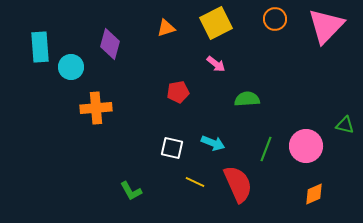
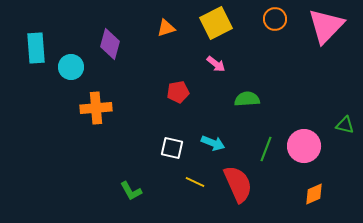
cyan rectangle: moved 4 px left, 1 px down
pink circle: moved 2 px left
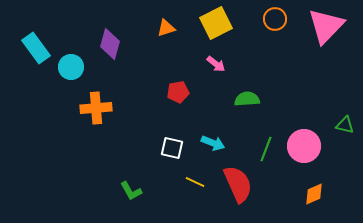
cyan rectangle: rotated 32 degrees counterclockwise
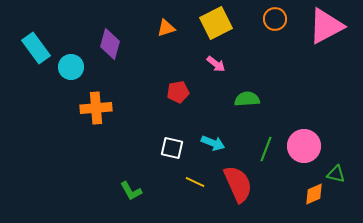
pink triangle: rotated 18 degrees clockwise
green triangle: moved 9 px left, 49 px down
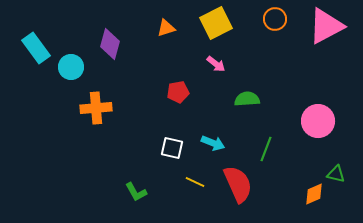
pink circle: moved 14 px right, 25 px up
green L-shape: moved 5 px right, 1 px down
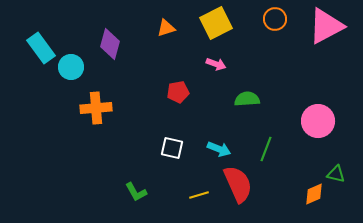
cyan rectangle: moved 5 px right
pink arrow: rotated 18 degrees counterclockwise
cyan arrow: moved 6 px right, 6 px down
yellow line: moved 4 px right, 13 px down; rotated 42 degrees counterclockwise
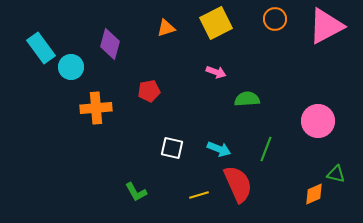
pink arrow: moved 8 px down
red pentagon: moved 29 px left, 1 px up
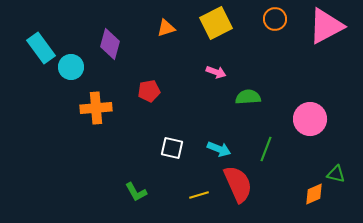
green semicircle: moved 1 px right, 2 px up
pink circle: moved 8 px left, 2 px up
